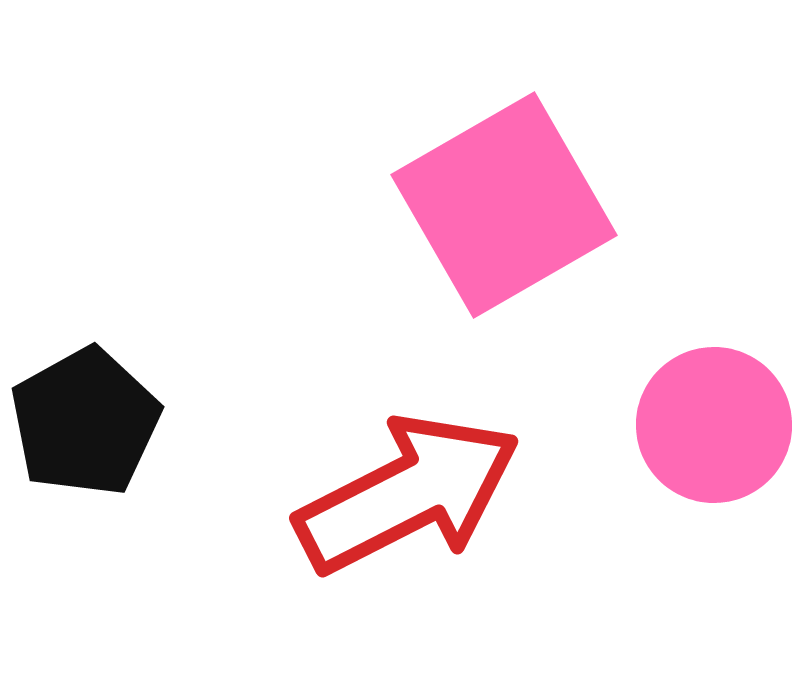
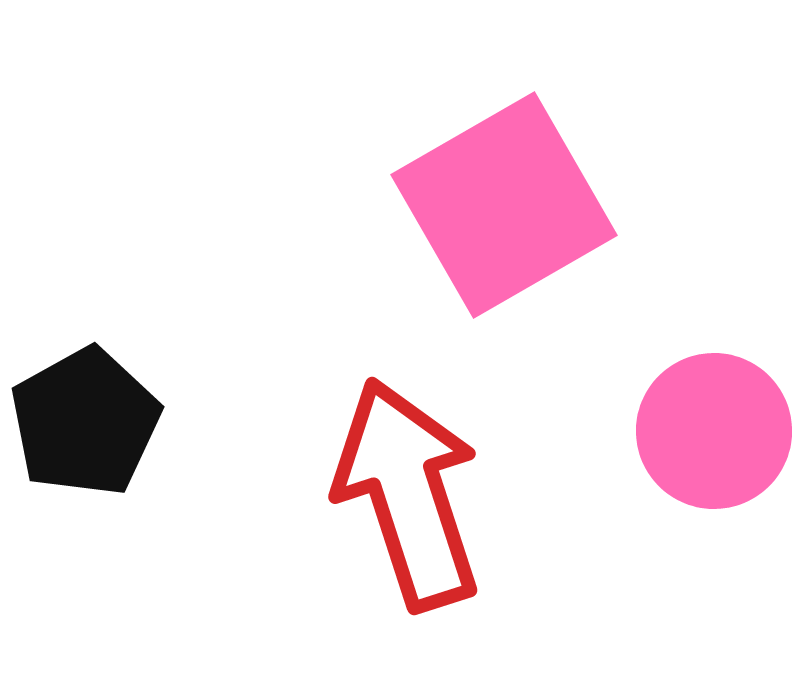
pink circle: moved 6 px down
red arrow: rotated 81 degrees counterclockwise
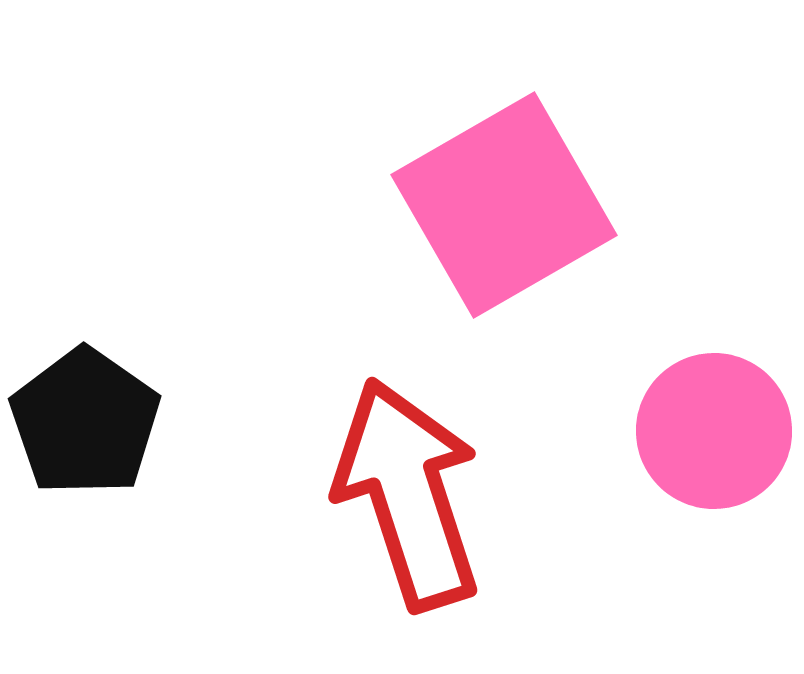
black pentagon: rotated 8 degrees counterclockwise
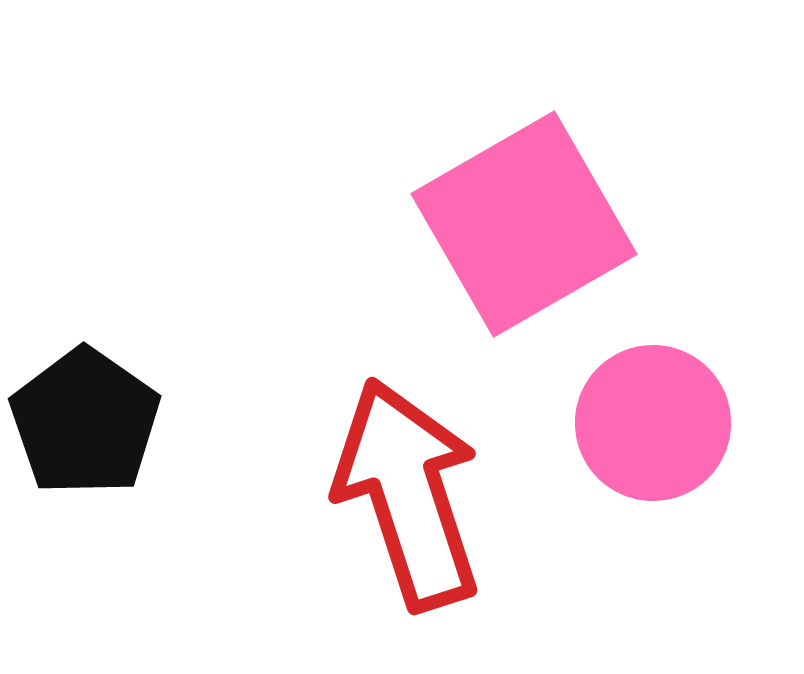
pink square: moved 20 px right, 19 px down
pink circle: moved 61 px left, 8 px up
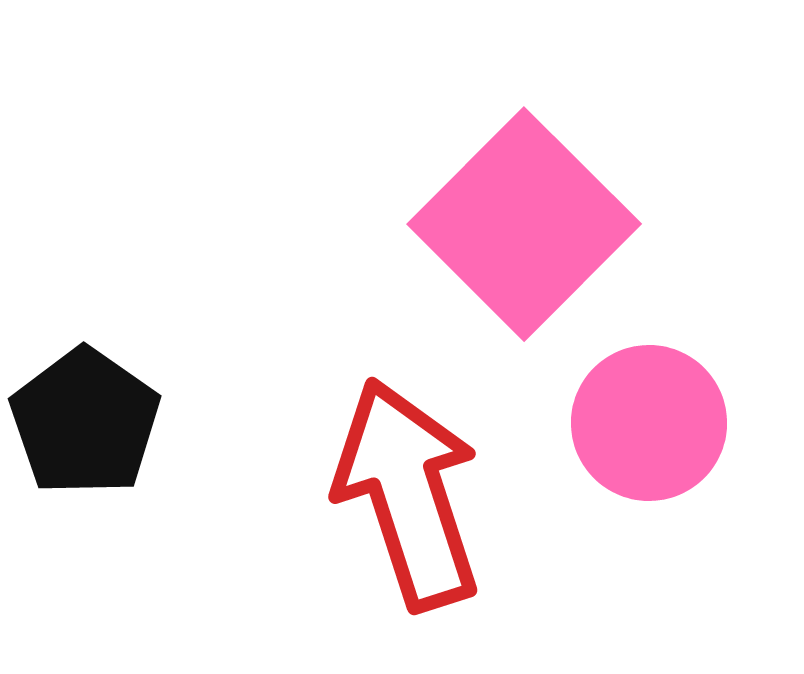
pink square: rotated 15 degrees counterclockwise
pink circle: moved 4 px left
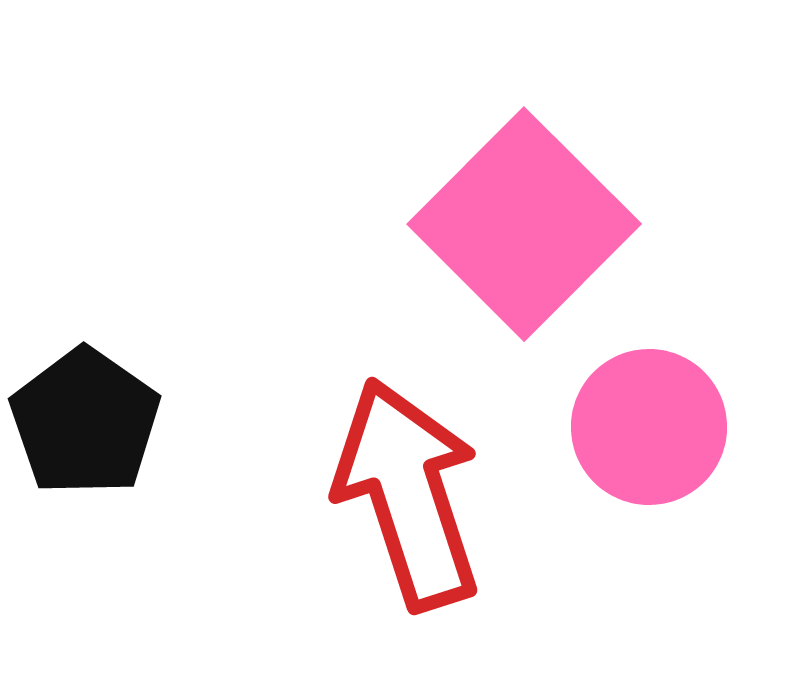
pink circle: moved 4 px down
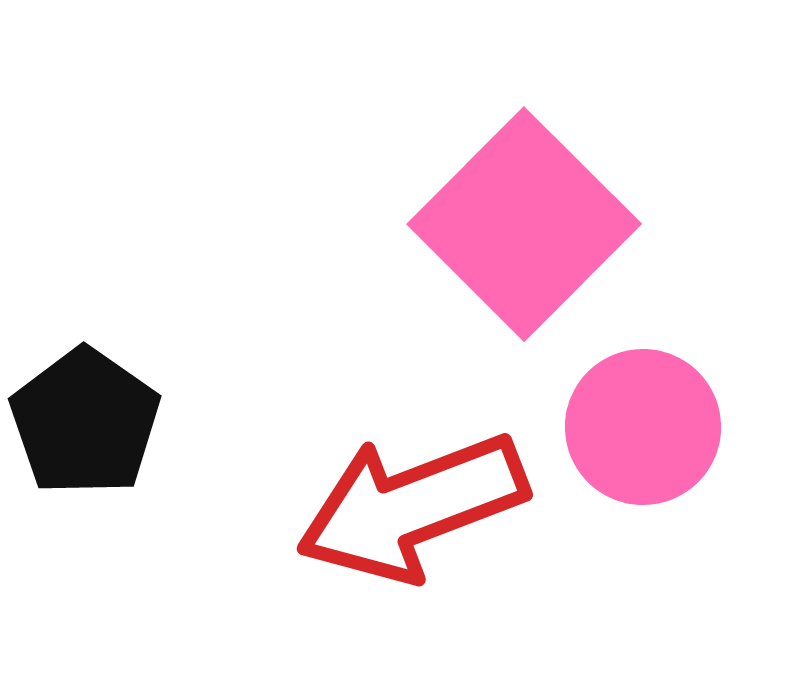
pink circle: moved 6 px left
red arrow: moved 4 px right, 13 px down; rotated 93 degrees counterclockwise
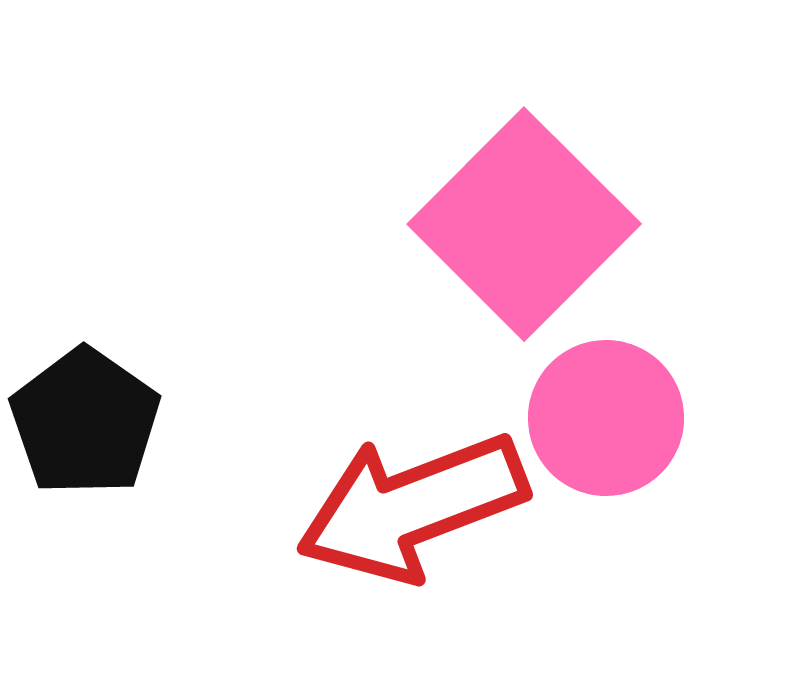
pink circle: moved 37 px left, 9 px up
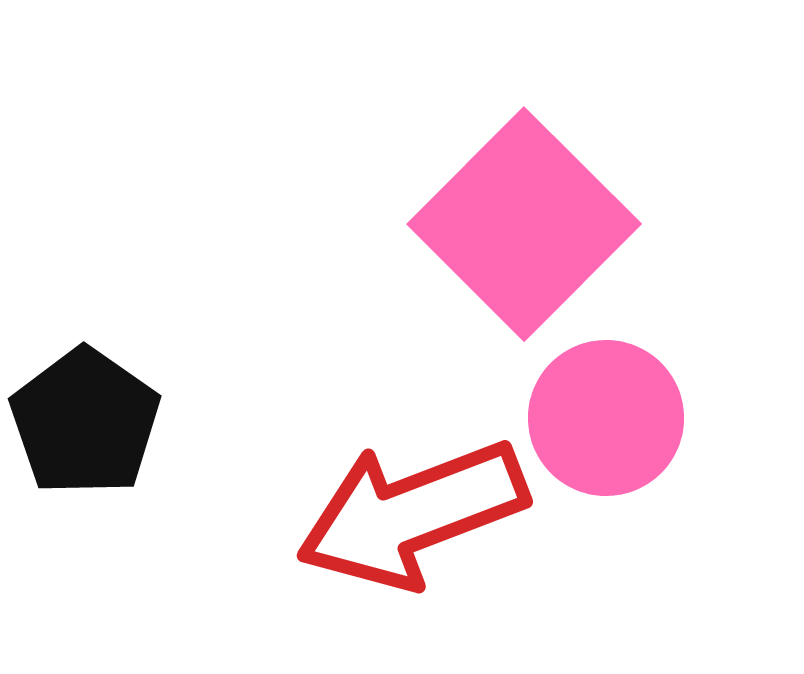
red arrow: moved 7 px down
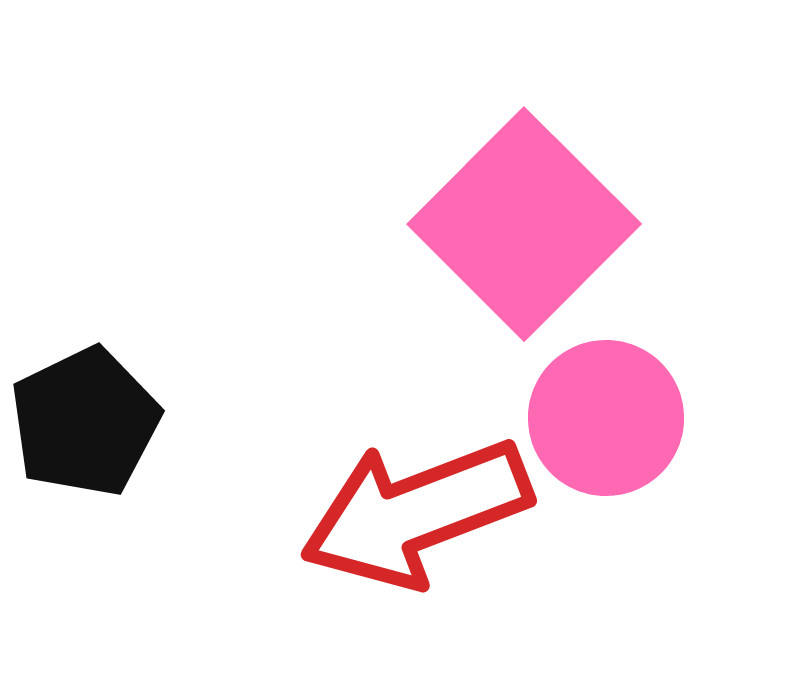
black pentagon: rotated 11 degrees clockwise
red arrow: moved 4 px right, 1 px up
